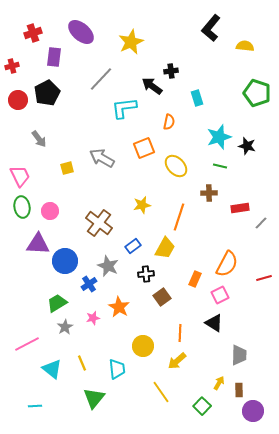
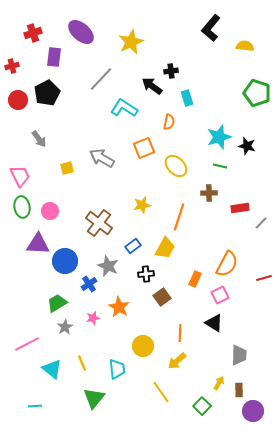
cyan rectangle at (197, 98): moved 10 px left
cyan L-shape at (124, 108): rotated 40 degrees clockwise
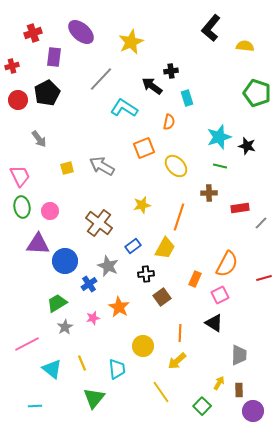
gray arrow at (102, 158): moved 8 px down
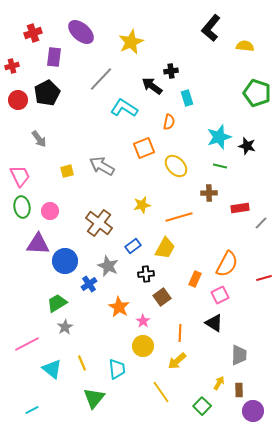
yellow square at (67, 168): moved 3 px down
orange line at (179, 217): rotated 56 degrees clockwise
pink star at (93, 318): moved 50 px right, 3 px down; rotated 24 degrees counterclockwise
cyan line at (35, 406): moved 3 px left, 4 px down; rotated 24 degrees counterclockwise
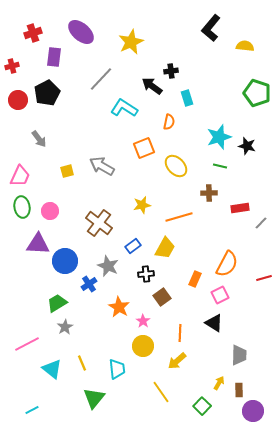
pink trapezoid at (20, 176): rotated 50 degrees clockwise
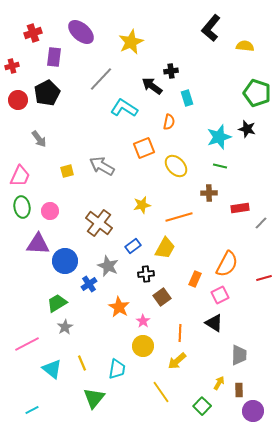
black star at (247, 146): moved 17 px up
cyan trapezoid at (117, 369): rotated 15 degrees clockwise
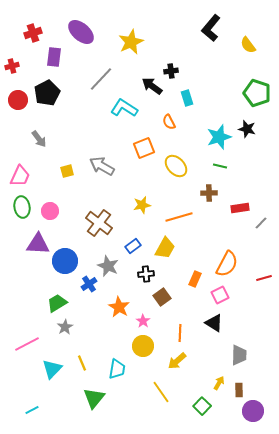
yellow semicircle at (245, 46): moved 3 px right, 1 px up; rotated 132 degrees counterclockwise
orange semicircle at (169, 122): rotated 140 degrees clockwise
cyan triangle at (52, 369): rotated 35 degrees clockwise
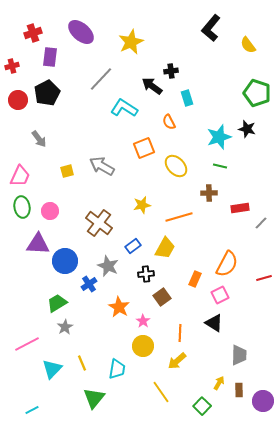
purple rectangle at (54, 57): moved 4 px left
purple circle at (253, 411): moved 10 px right, 10 px up
